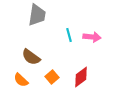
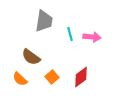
gray trapezoid: moved 7 px right, 6 px down
cyan line: moved 1 px right, 1 px up
orange semicircle: moved 1 px left, 1 px up
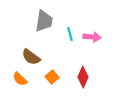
red diamond: moved 2 px right; rotated 30 degrees counterclockwise
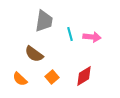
brown semicircle: moved 3 px right, 3 px up
red diamond: moved 1 px right, 1 px up; rotated 35 degrees clockwise
